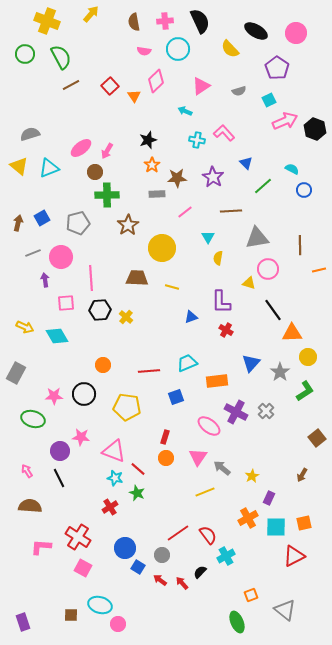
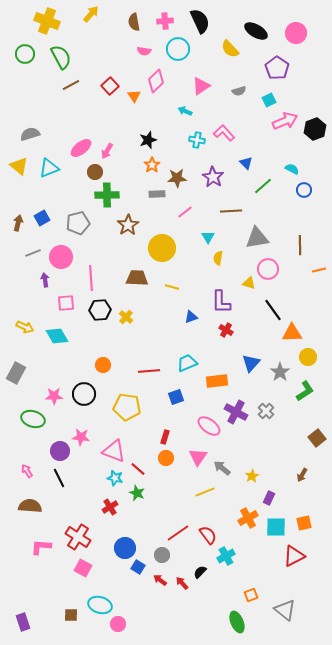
black hexagon at (315, 129): rotated 20 degrees clockwise
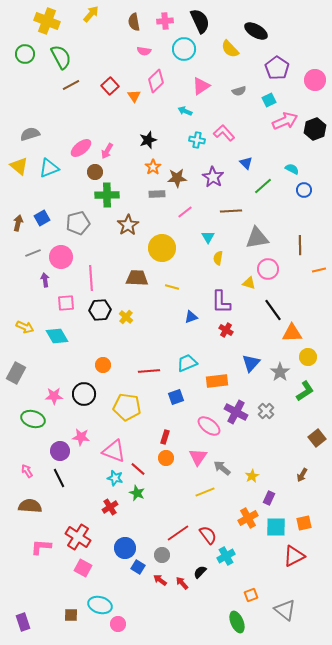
pink circle at (296, 33): moved 19 px right, 47 px down
cyan circle at (178, 49): moved 6 px right
orange star at (152, 165): moved 1 px right, 2 px down
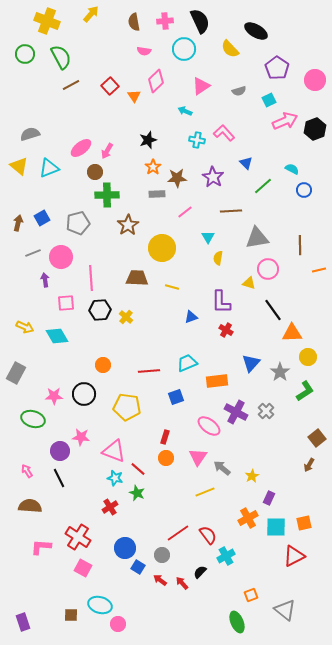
brown arrow at (302, 475): moved 7 px right, 10 px up
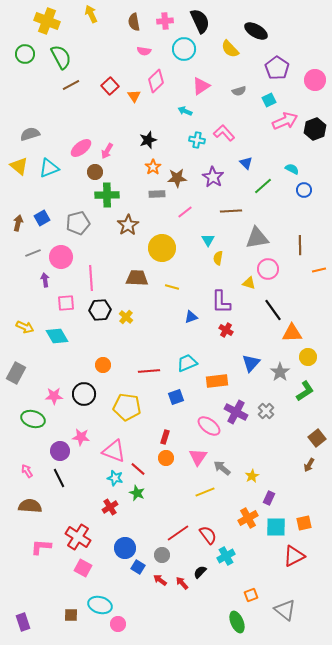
yellow arrow at (91, 14): rotated 66 degrees counterclockwise
cyan triangle at (208, 237): moved 3 px down
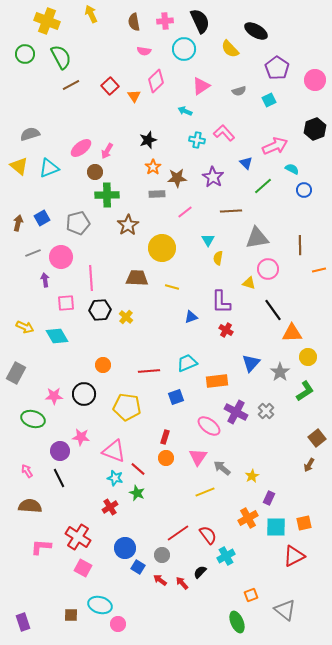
pink arrow at (285, 121): moved 10 px left, 25 px down
